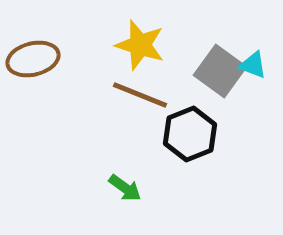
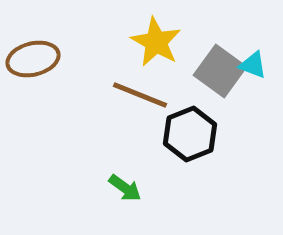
yellow star: moved 16 px right, 3 px up; rotated 12 degrees clockwise
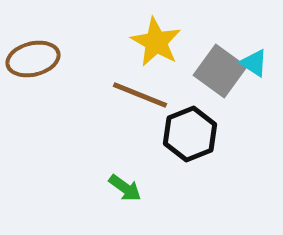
cyan triangle: moved 1 px right, 2 px up; rotated 12 degrees clockwise
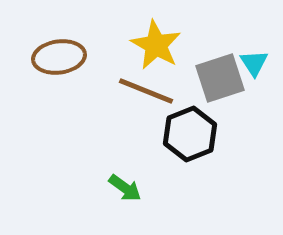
yellow star: moved 3 px down
brown ellipse: moved 26 px right, 2 px up; rotated 6 degrees clockwise
cyan triangle: rotated 24 degrees clockwise
gray square: moved 7 px down; rotated 36 degrees clockwise
brown line: moved 6 px right, 4 px up
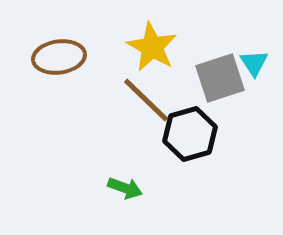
yellow star: moved 4 px left, 2 px down
brown line: moved 9 px down; rotated 22 degrees clockwise
black hexagon: rotated 6 degrees clockwise
green arrow: rotated 16 degrees counterclockwise
